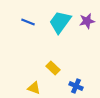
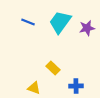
purple star: moved 7 px down
blue cross: rotated 24 degrees counterclockwise
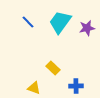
blue line: rotated 24 degrees clockwise
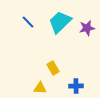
cyan trapezoid: rotated 10 degrees clockwise
yellow rectangle: rotated 16 degrees clockwise
yellow triangle: moved 6 px right; rotated 16 degrees counterclockwise
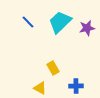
yellow triangle: rotated 24 degrees clockwise
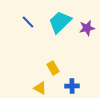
blue cross: moved 4 px left
